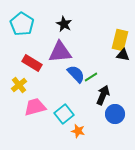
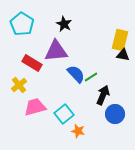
purple triangle: moved 4 px left, 1 px up
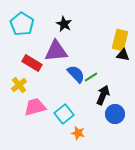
orange star: moved 2 px down
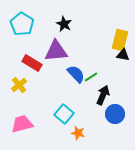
pink trapezoid: moved 13 px left, 17 px down
cyan square: rotated 12 degrees counterclockwise
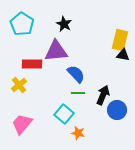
red rectangle: moved 1 px down; rotated 30 degrees counterclockwise
green line: moved 13 px left, 16 px down; rotated 32 degrees clockwise
blue circle: moved 2 px right, 4 px up
pink trapezoid: rotated 35 degrees counterclockwise
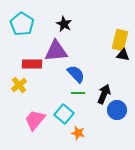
black arrow: moved 1 px right, 1 px up
pink trapezoid: moved 13 px right, 4 px up
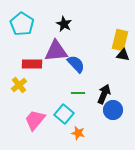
blue semicircle: moved 10 px up
blue circle: moved 4 px left
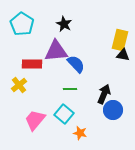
green line: moved 8 px left, 4 px up
orange star: moved 2 px right
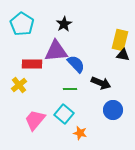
black star: rotated 14 degrees clockwise
black arrow: moved 3 px left, 11 px up; rotated 90 degrees clockwise
